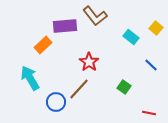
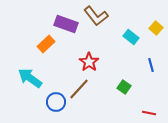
brown L-shape: moved 1 px right
purple rectangle: moved 1 px right, 2 px up; rotated 25 degrees clockwise
orange rectangle: moved 3 px right, 1 px up
blue line: rotated 32 degrees clockwise
cyan arrow: rotated 25 degrees counterclockwise
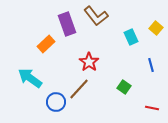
purple rectangle: moved 1 px right; rotated 50 degrees clockwise
cyan rectangle: rotated 28 degrees clockwise
red line: moved 3 px right, 5 px up
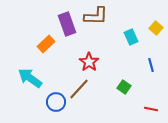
brown L-shape: rotated 50 degrees counterclockwise
red line: moved 1 px left, 1 px down
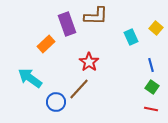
green square: moved 28 px right
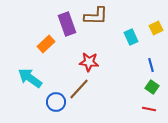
yellow square: rotated 24 degrees clockwise
red star: rotated 30 degrees counterclockwise
red line: moved 2 px left
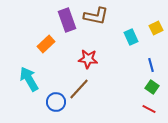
brown L-shape: rotated 10 degrees clockwise
purple rectangle: moved 4 px up
red star: moved 1 px left, 3 px up
cyan arrow: moved 1 px left, 1 px down; rotated 25 degrees clockwise
red line: rotated 16 degrees clockwise
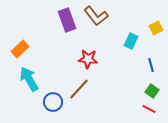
brown L-shape: rotated 40 degrees clockwise
cyan rectangle: moved 4 px down; rotated 49 degrees clockwise
orange rectangle: moved 26 px left, 5 px down
green square: moved 4 px down
blue circle: moved 3 px left
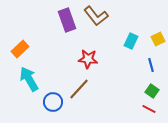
yellow square: moved 2 px right, 11 px down
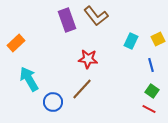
orange rectangle: moved 4 px left, 6 px up
brown line: moved 3 px right
